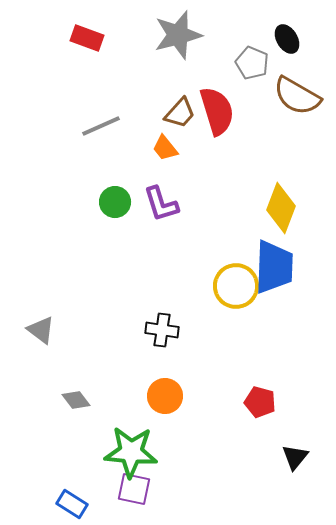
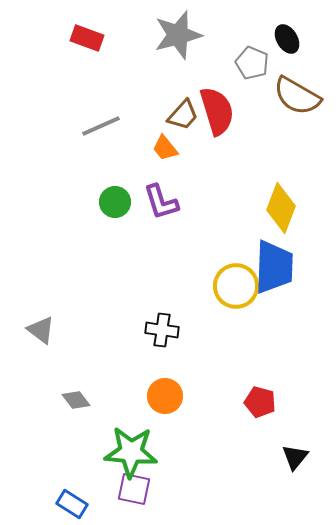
brown trapezoid: moved 3 px right, 2 px down
purple L-shape: moved 2 px up
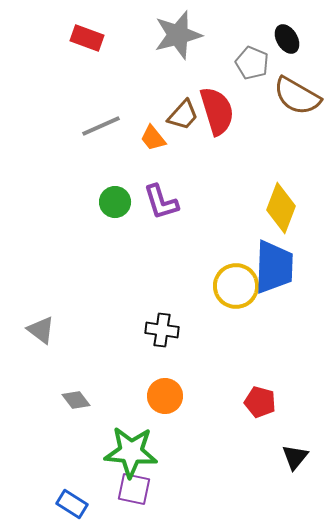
orange trapezoid: moved 12 px left, 10 px up
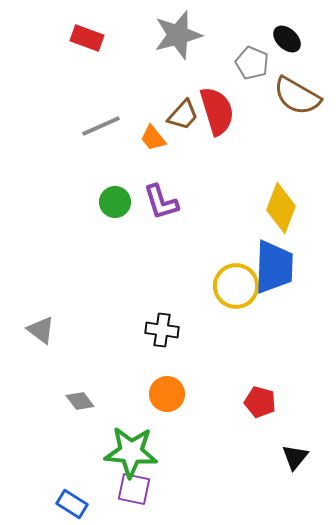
black ellipse: rotated 16 degrees counterclockwise
orange circle: moved 2 px right, 2 px up
gray diamond: moved 4 px right, 1 px down
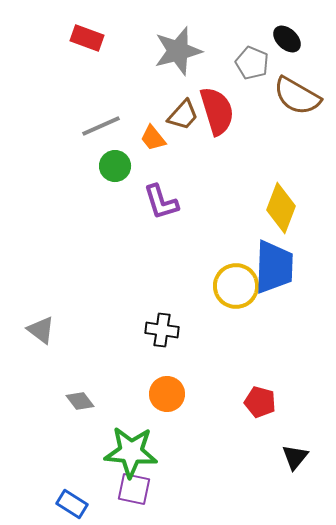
gray star: moved 16 px down
green circle: moved 36 px up
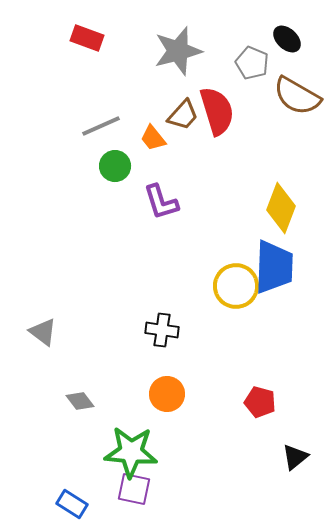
gray triangle: moved 2 px right, 2 px down
black triangle: rotated 12 degrees clockwise
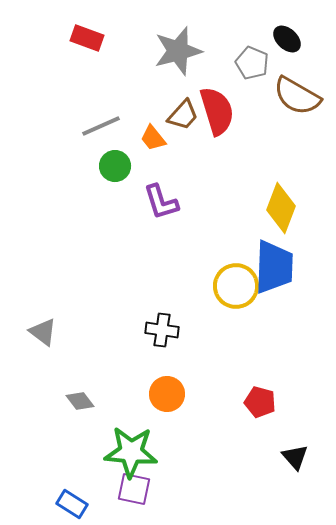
black triangle: rotated 32 degrees counterclockwise
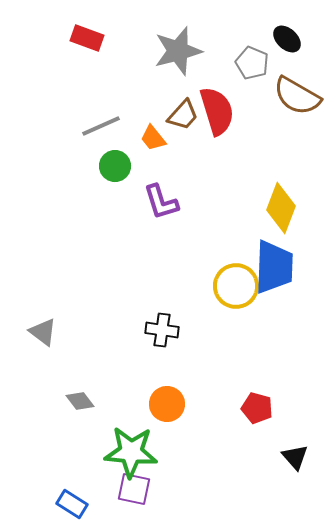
orange circle: moved 10 px down
red pentagon: moved 3 px left, 6 px down
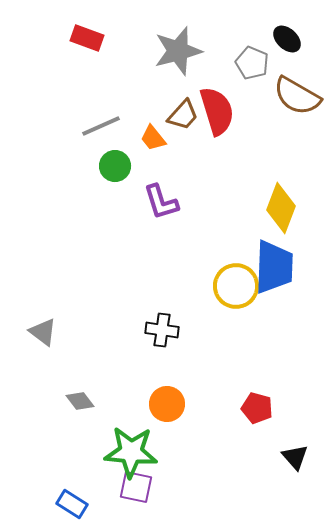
purple square: moved 2 px right, 2 px up
